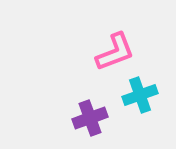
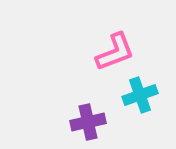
purple cross: moved 2 px left, 4 px down; rotated 8 degrees clockwise
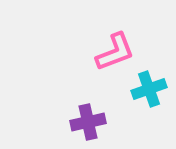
cyan cross: moved 9 px right, 6 px up
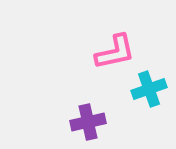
pink L-shape: rotated 9 degrees clockwise
